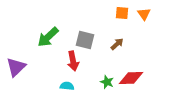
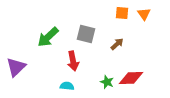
gray square: moved 1 px right, 6 px up
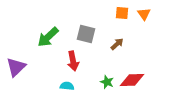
red diamond: moved 1 px right, 2 px down
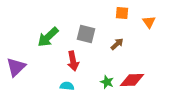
orange triangle: moved 5 px right, 8 px down
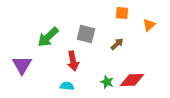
orange triangle: moved 3 px down; rotated 24 degrees clockwise
purple triangle: moved 6 px right, 2 px up; rotated 15 degrees counterclockwise
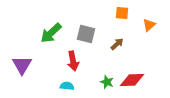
green arrow: moved 3 px right, 4 px up
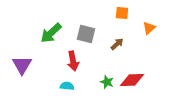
orange triangle: moved 3 px down
